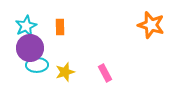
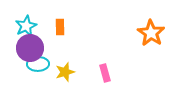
orange star: moved 8 px down; rotated 16 degrees clockwise
cyan ellipse: moved 1 px right, 1 px up
pink rectangle: rotated 12 degrees clockwise
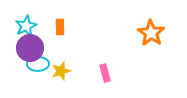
yellow star: moved 4 px left, 1 px up
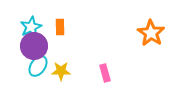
cyan star: moved 5 px right, 1 px down
purple circle: moved 4 px right, 2 px up
cyan ellipse: moved 2 px down; rotated 55 degrees counterclockwise
yellow star: rotated 18 degrees clockwise
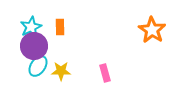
orange star: moved 1 px right, 3 px up
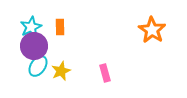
yellow star: rotated 24 degrees counterclockwise
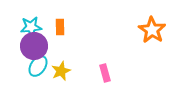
cyan star: rotated 20 degrees clockwise
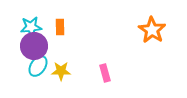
yellow star: rotated 24 degrees clockwise
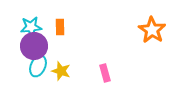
cyan ellipse: rotated 10 degrees counterclockwise
yellow star: rotated 18 degrees clockwise
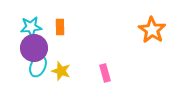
purple circle: moved 2 px down
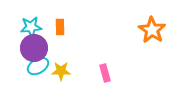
cyan ellipse: rotated 35 degrees clockwise
yellow star: rotated 18 degrees counterclockwise
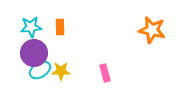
orange star: rotated 20 degrees counterclockwise
purple circle: moved 5 px down
cyan ellipse: moved 2 px right, 4 px down
